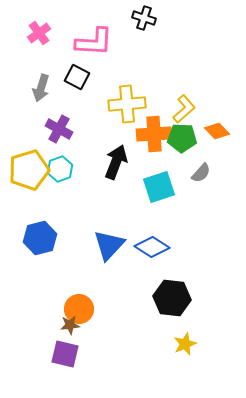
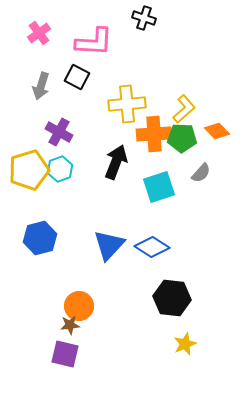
gray arrow: moved 2 px up
purple cross: moved 3 px down
orange circle: moved 3 px up
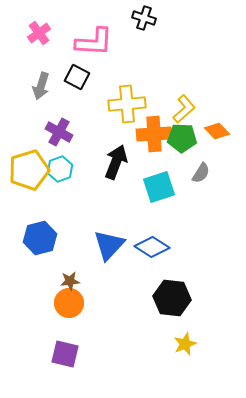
gray semicircle: rotated 10 degrees counterclockwise
orange circle: moved 10 px left, 3 px up
brown star: moved 44 px up
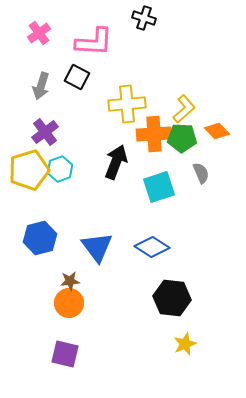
purple cross: moved 14 px left; rotated 24 degrees clockwise
gray semicircle: rotated 55 degrees counterclockwise
blue triangle: moved 12 px left, 2 px down; rotated 20 degrees counterclockwise
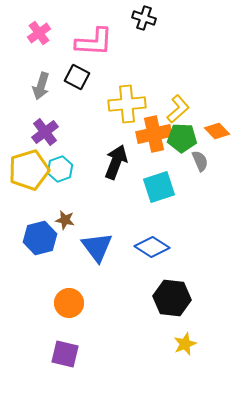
yellow L-shape: moved 6 px left
orange cross: rotated 8 degrees counterclockwise
gray semicircle: moved 1 px left, 12 px up
brown star: moved 5 px left, 61 px up; rotated 18 degrees clockwise
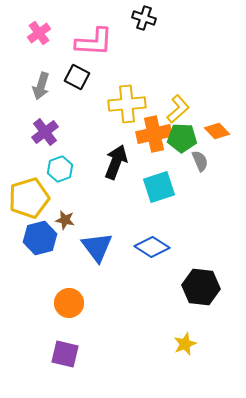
yellow pentagon: moved 28 px down
black hexagon: moved 29 px right, 11 px up
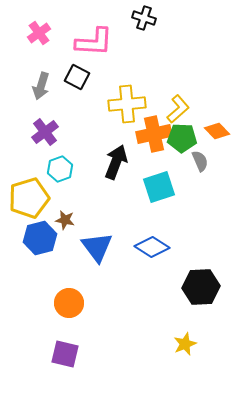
black hexagon: rotated 9 degrees counterclockwise
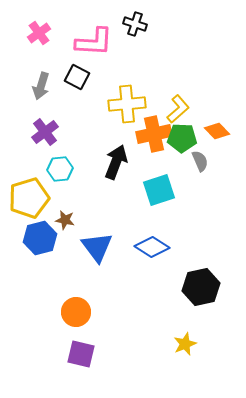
black cross: moved 9 px left, 6 px down
cyan hexagon: rotated 15 degrees clockwise
cyan square: moved 3 px down
black hexagon: rotated 9 degrees counterclockwise
orange circle: moved 7 px right, 9 px down
purple square: moved 16 px right
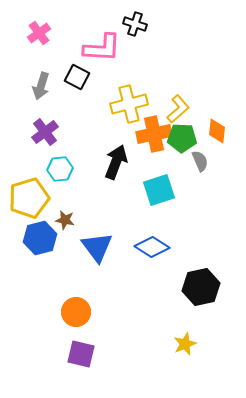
pink L-shape: moved 8 px right, 6 px down
yellow cross: moved 2 px right; rotated 9 degrees counterclockwise
orange diamond: rotated 50 degrees clockwise
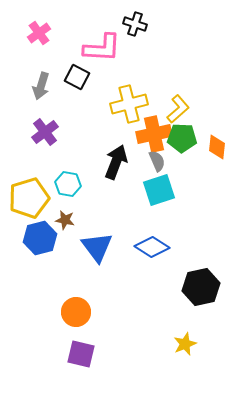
orange diamond: moved 16 px down
gray semicircle: moved 43 px left
cyan hexagon: moved 8 px right, 15 px down; rotated 15 degrees clockwise
